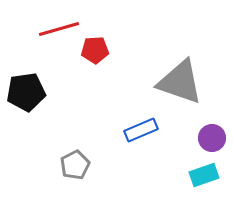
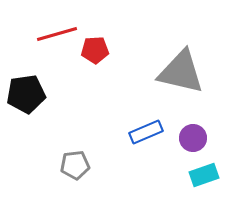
red line: moved 2 px left, 5 px down
gray triangle: moved 1 px right, 10 px up; rotated 6 degrees counterclockwise
black pentagon: moved 2 px down
blue rectangle: moved 5 px right, 2 px down
purple circle: moved 19 px left
gray pentagon: rotated 20 degrees clockwise
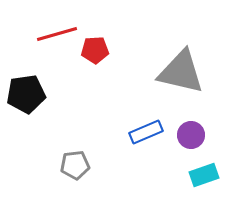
purple circle: moved 2 px left, 3 px up
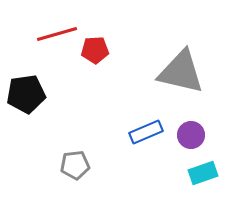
cyan rectangle: moved 1 px left, 2 px up
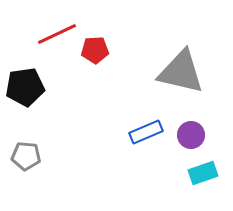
red line: rotated 9 degrees counterclockwise
black pentagon: moved 1 px left, 7 px up
gray pentagon: moved 49 px left, 9 px up; rotated 12 degrees clockwise
